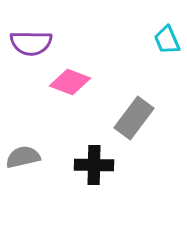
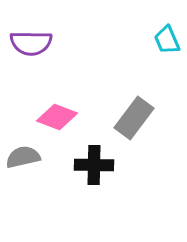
pink diamond: moved 13 px left, 35 px down
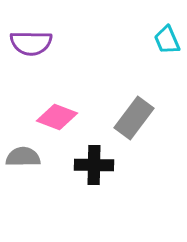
gray semicircle: rotated 12 degrees clockwise
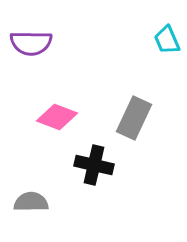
gray rectangle: rotated 12 degrees counterclockwise
gray semicircle: moved 8 px right, 45 px down
black cross: rotated 12 degrees clockwise
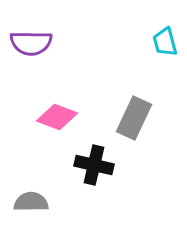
cyan trapezoid: moved 2 px left, 2 px down; rotated 8 degrees clockwise
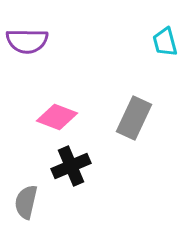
purple semicircle: moved 4 px left, 2 px up
black cross: moved 23 px left, 1 px down; rotated 36 degrees counterclockwise
gray semicircle: moved 5 px left; rotated 76 degrees counterclockwise
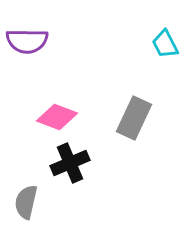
cyan trapezoid: moved 2 px down; rotated 12 degrees counterclockwise
black cross: moved 1 px left, 3 px up
